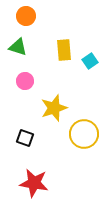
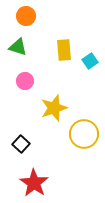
black square: moved 4 px left, 6 px down; rotated 24 degrees clockwise
red star: rotated 24 degrees clockwise
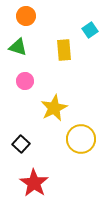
cyan square: moved 31 px up
yellow star: rotated 8 degrees counterclockwise
yellow circle: moved 3 px left, 5 px down
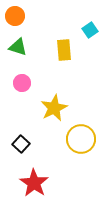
orange circle: moved 11 px left
pink circle: moved 3 px left, 2 px down
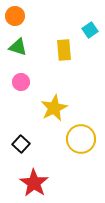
pink circle: moved 1 px left, 1 px up
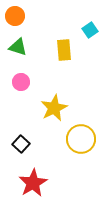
red star: moved 1 px left; rotated 8 degrees clockwise
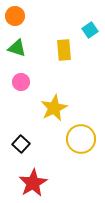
green triangle: moved 1 px left, 1 px down
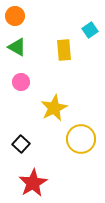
green triangle: moved 1 px up; rotated 12 degrees clockwise
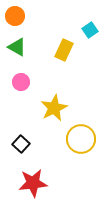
yellow rectangle: rotated 30 degrees clockwise
red star: rotated 24 degrees clockwise
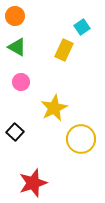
cyan square: moved 8 px left, 3 px up
black square: moved 6 px left, 12 px up
red star: rotated 12 degrees counterclockwise
